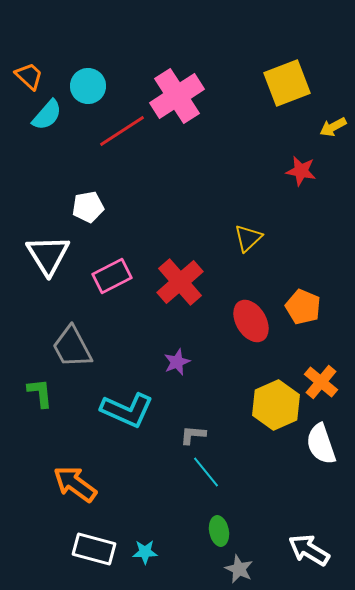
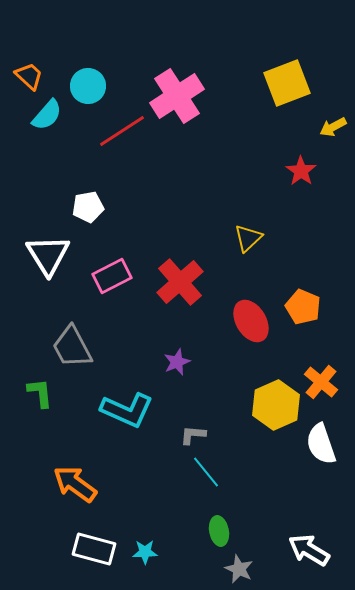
red star: rotated 24 degrees clockwise
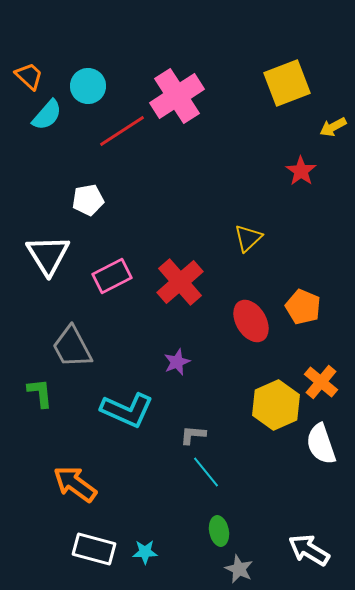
white pentagon: moved 7 px up
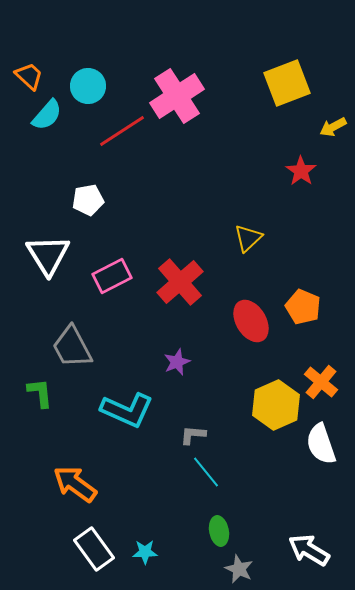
white rectangle: rotated 39 degrees clockwise
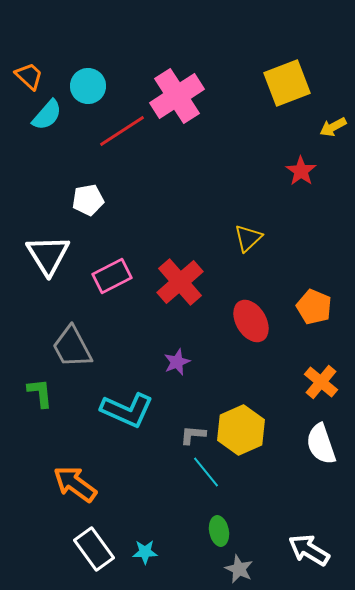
orange pentagon: moved 11 px right
yellow hexagon: moved 35 px left, 25 px down
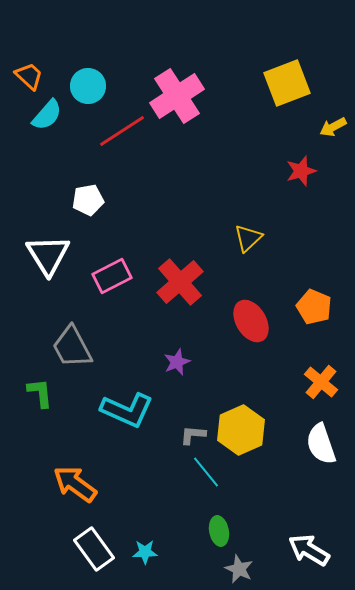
red star: rotated 20 degrees clockwise
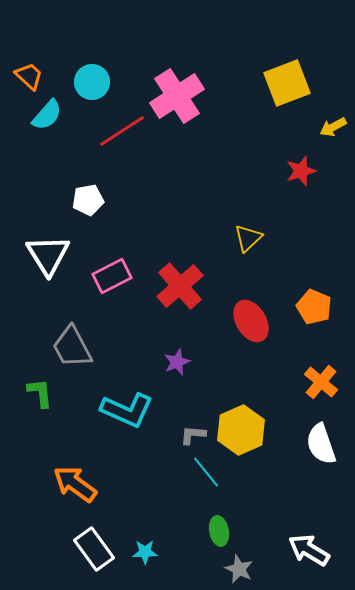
cyan circle: moved 4 px right, 4 px up
red cross: moved 4 px down
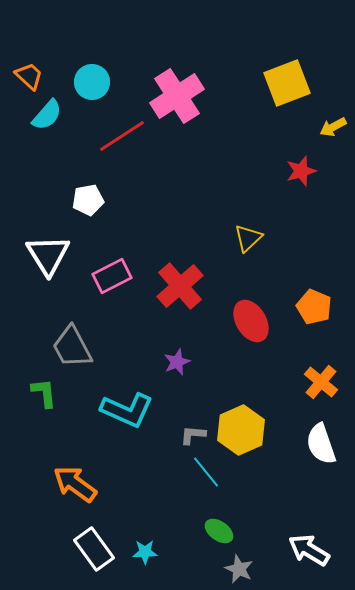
red line: moved 5 px down
green L-shape: moved 4 px right
green ellipse: rotated 44 degrees counterclockwise
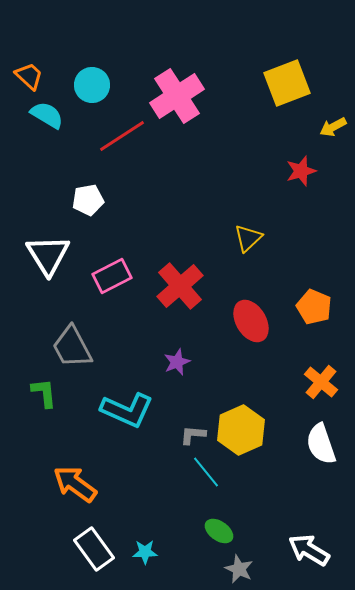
cyan circle: moved 3 px down
cyan semicircle: rotated 100 degrees counterclockwise
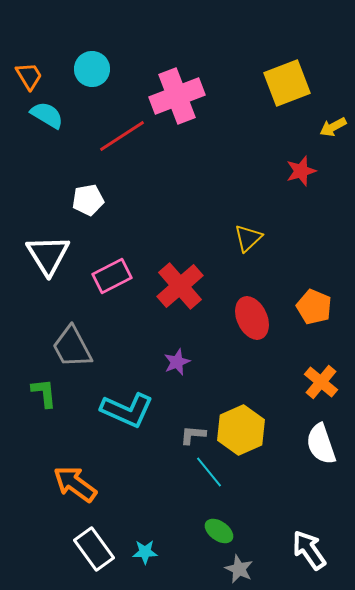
orange trapezoid: rotated 16 degrees clockwise
cyan circle: moved 16 px up
pink cross: rotated 12 degrees clockwise
red ellipse: moved 1 px right, 3 px up; rotated 6 degrees clockwise
cyan line: moved 3 px right
white arrow: rotated 24 degrees clockwise
